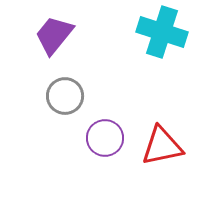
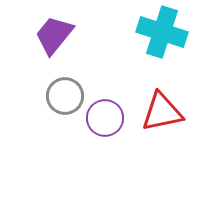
purple circle: moved 20 px up
red triangle: moved 34 px up
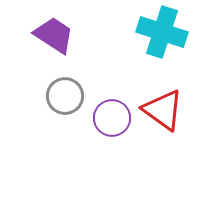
purple trapezoid: rotated 84 degrees clockwise
red triangle: moved 1 px right, 2 px up; rotated 48 degrees clockwise
purple circle: moved 7 px right
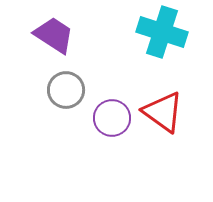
gray circle: moved 1 px right, 6 px up
red triangle: moved 2 px down
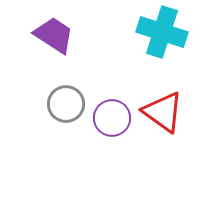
gray circle: moved 14 px down
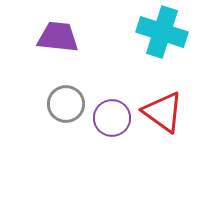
purple trapezoid: moved 4 px right, 2 px down; rotated 27 degrees counterclockwise
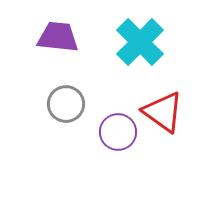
cyan cross: moved 22 px left, 10 px down; rotated 27 degrees clockwise
purple circle: moved 6 px right, 14 px down
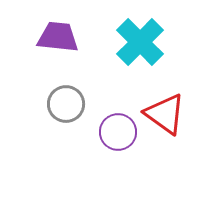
red triangle: moved 2 px right, 2 px down
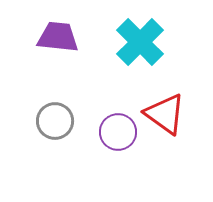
gray circle: moved 11 px left, 17 px down
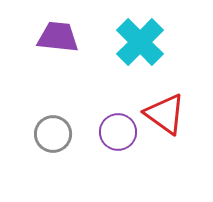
gray circle: moved 2 px left, 13 px down
